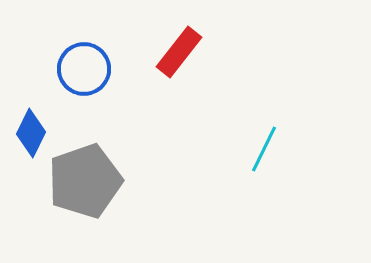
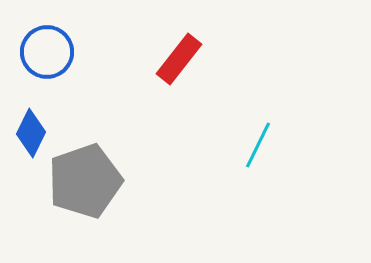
red rectangle: moved 7 px down
blue circle: moved 37 px left, 17 px up
cyan line: moved 6 px left, 4 px up
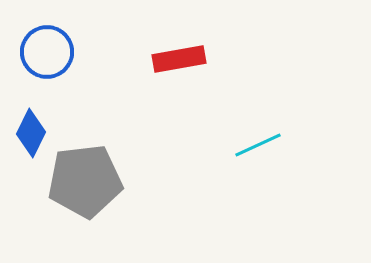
red rectangle: rotated 42 degrees clockwise
cyan line: rotated 39 degrees clockwise
gray pentagon: rotated 12 degrees clockwise
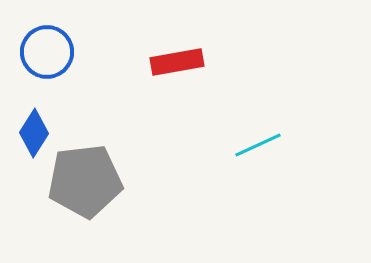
red rectangle: moved 2 px left, 3 px down
blue diamond: moved 3 px right; rotated 6 degrees clockwise
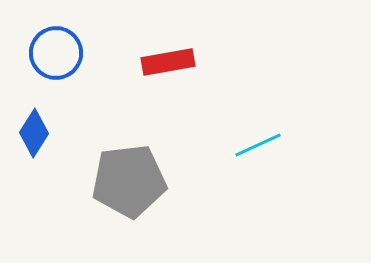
blue circle: moved 9 px right, 1 px down
red rectangle: moved 9 px left
gray pentagon: moved 44 px right
